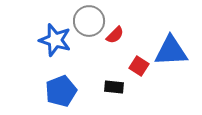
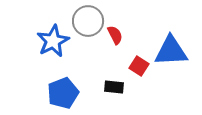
gray circle: moved 1 px left
red semicircle: rotated 72 degrees counterclockwise
blue star: moved 2 px left, 1 px down; rotated 28 degrees clockwise
blue pentagon: moved 2 px right, 2 px down
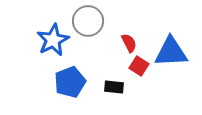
red semicircle: moved 14 px right, 8 px down
blue star: moved 1 px up
blue triangle: moved 1 px down
blue pentagon: moved 7 px right, 11 px up
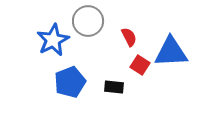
red semicircle: moved 6 px up
red square: moved 1 px right, 1 px up
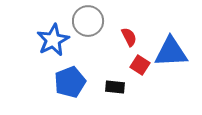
black rectangle: moved 1 px right
